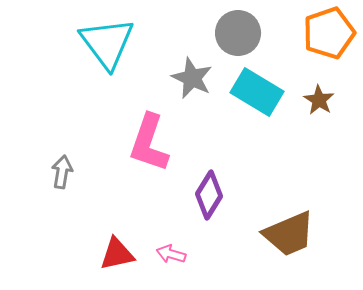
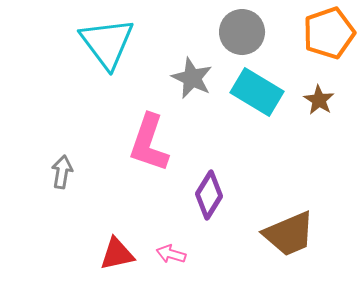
gray circle: moved 4 px right, 1 px up
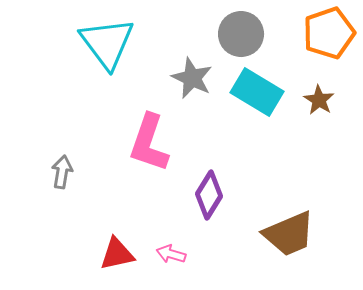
gray circle: moved 1 px left, 2 px down
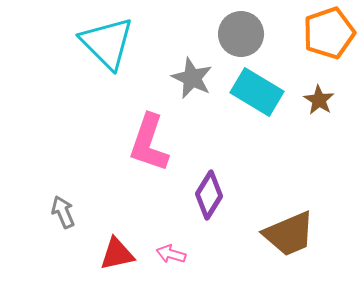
cyan triangle: rotated 8 degrees counterclockwise
gray arrow: moved 1 px right, 40 px down; rotated 32 degrees counterclockwise
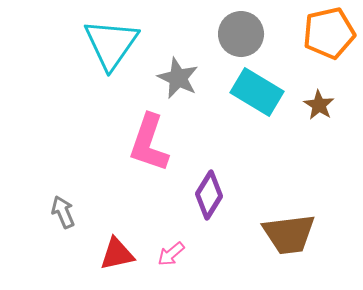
orange pentagon: rotated 6 degrees clockwise
cyan triangle: moved 4 px right, 1 px down; rotated 20 degrees clockwise
gray star: moved 14 px left
brown star: moved 5 px down
brown trapezoid: rotated 16 degrees clockwise
pink arrow: rotated 56 degrees counterclockwise
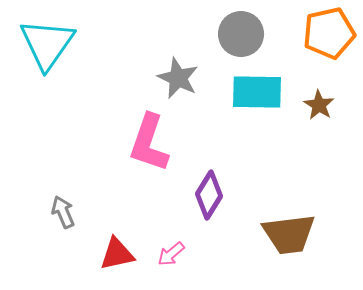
cyan triangle: moved 64 px left
cyan rectangle: rotated 30 degrees counterclockwise
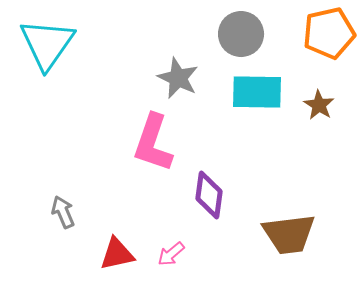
pink L-shape: moved 4 px right
purple diamond: rotated 24 degrees counterclockwise
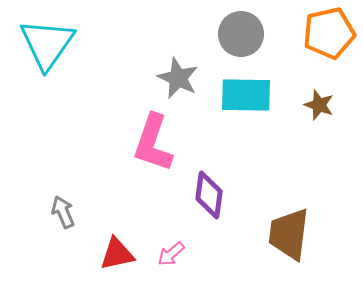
cyan rectangle: moved 11 px left, 3 px down
brown star: rotated 12 degrees counterclockwise
brown trapezoid: rotated 104 degrees clockwise
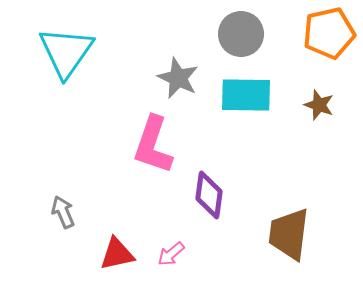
cyan triangle: moved 19 px right, 8 px down
pink L-shape: moved 2 px down
